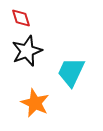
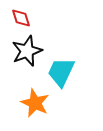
cyan trapezoid: moved 10 px left
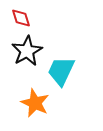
black star: rotated 8 degrees counterclockwise
cyan trapezoid: moved 1 px up
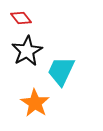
red diamond: rotated 20 degrees counterclockwise
orange star: rotated 8 degrees clockwise
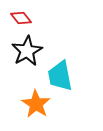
cyan trapezoid: moved 1 px left, 5 px down; rotated 36 degrees counterclockwise
orange star: moved 1 px right, 1 px down
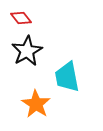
cyan trapezoid: moved 7 px right, 1 px down
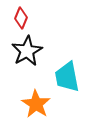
red diamond: rotated 60 degrees clockwise
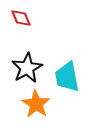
red diamond: rotated 45 degrees counterclockwise
black star: moved 17 px down
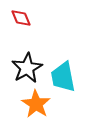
cyan trapezoid: moved 4 px left
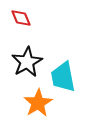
black star: moved 6 px up
orange star: moved 2 px right, 1 px up; rotated 8 degrees clockwise
